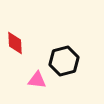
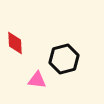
black hexagon: moved 2 px up
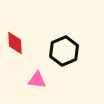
black hexagon: moved 8 px up; rotated 8 degrees counterclockwise
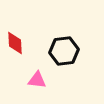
black hexagon: rotated 16 degrees clockwise
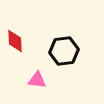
red diamond: moved 2 px up
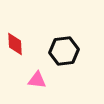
red diamond: moved 3 px down
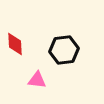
black hexagon: moved 1 px up
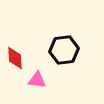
red diamond: moved 14 px down
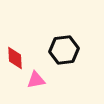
pink triangle: moved 1 px left; rotated 18 degrees counterclockwise
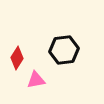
red diamond: moved 2 px right; rotated 35 degrees clockwise
